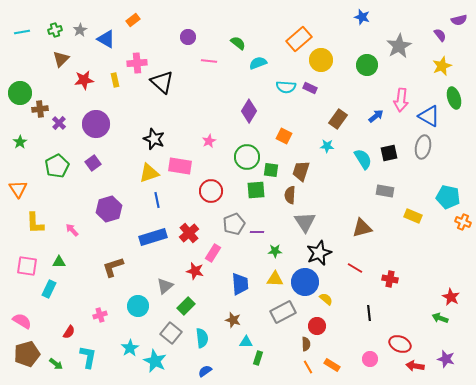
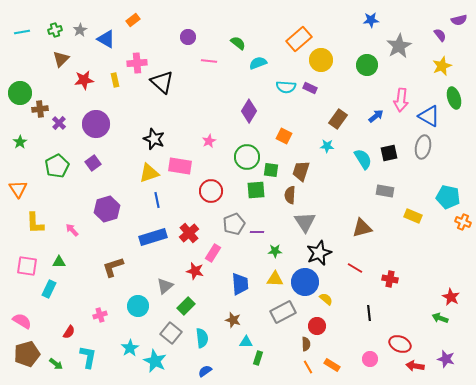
blue star at (362, 17): moved 9 px right, 3 px down; rotated 21 degrees counterclockwise
purple hexagon at (109, 209): moved 2 px left
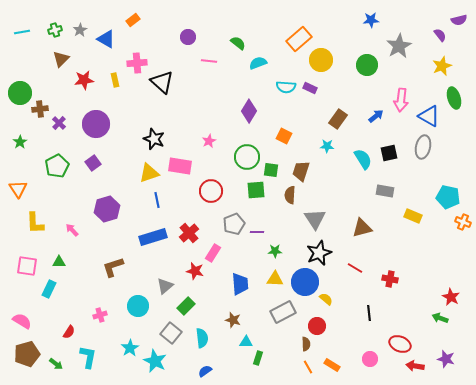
gray triangle at (305, 222): moved 10 px right, 3 px up
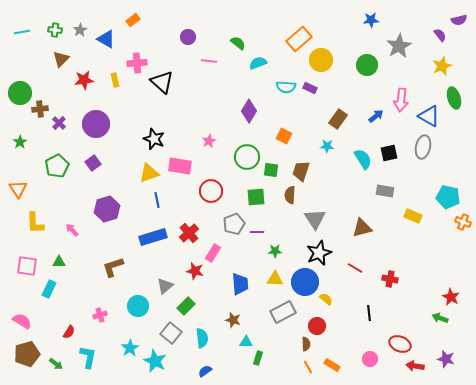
green cross at (55, 30): rotated 24 degrees clockwise
green square at (256, 190): moved 7 px down
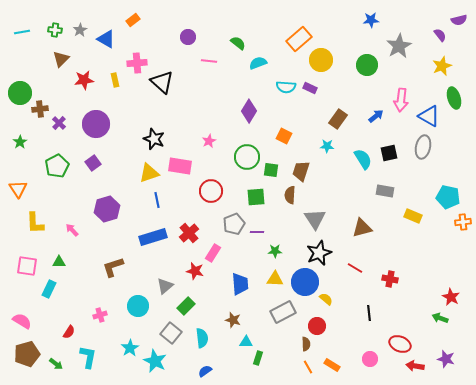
orange cross at (463, 222): rotated 28 degrees counterclockwise
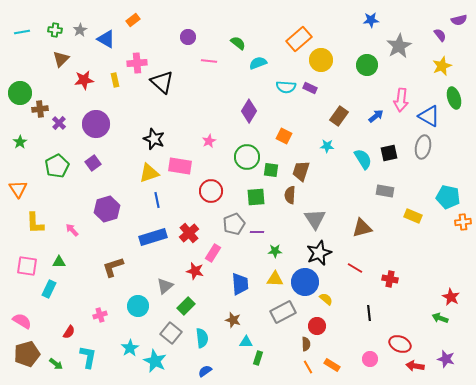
brown rectangle at (338, 119): moved 1 px right, 3 px up
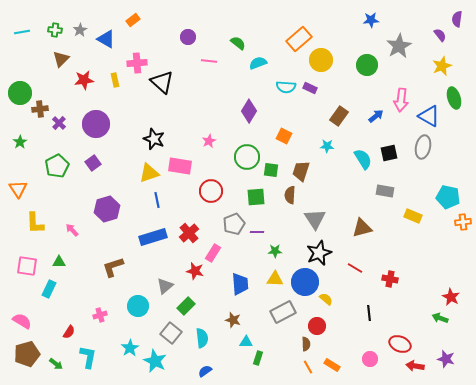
purple semicircle at (459, 20): moved 2 px left, 1 px up; rotated 112 degrees clockwise
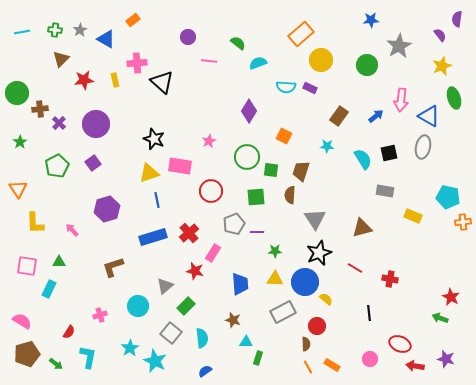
orange rectangle at (299, 39): moved 2 px right, 5 px up
green circle at (20, 93): moved 3 px left
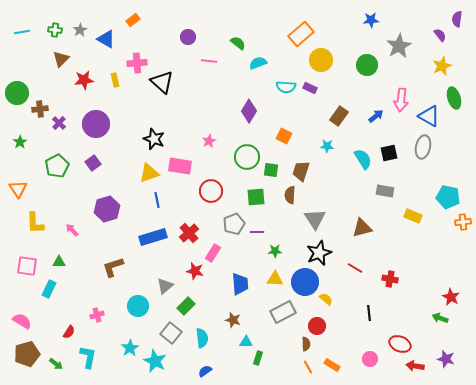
pink cross at (100, 315): moved 3 px left
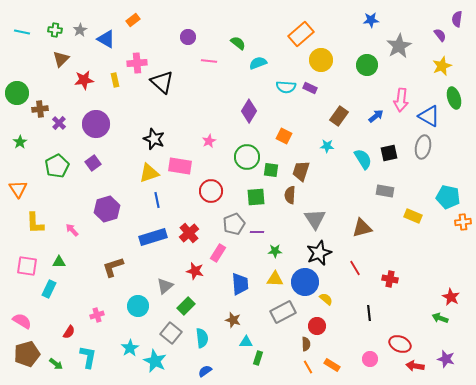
cyan line at (22, 32): rotated 21 degrees clockwise
pink rectangle at (213, 253): moved 5 px right
red line at (355, 268): rotated 28 degrees clockwise
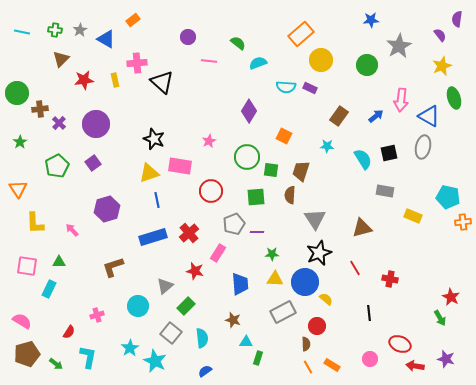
green star at (275, 251): moved 3 px left, 3 px down
green arrow at (440, 318): rotated 140 degrees counterclockwise
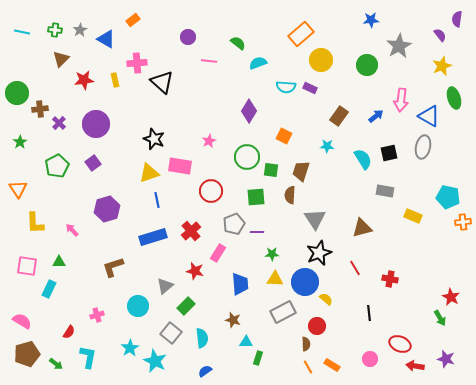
red cross at (189, 233): moved 2 px right, 2 px up
